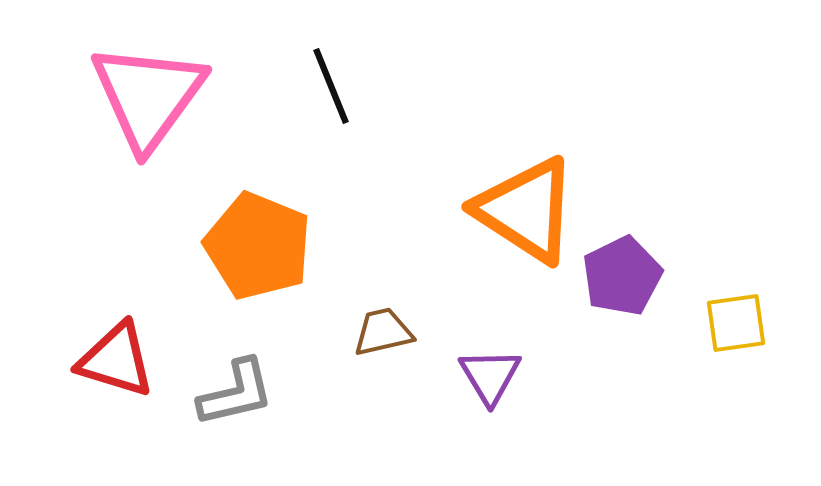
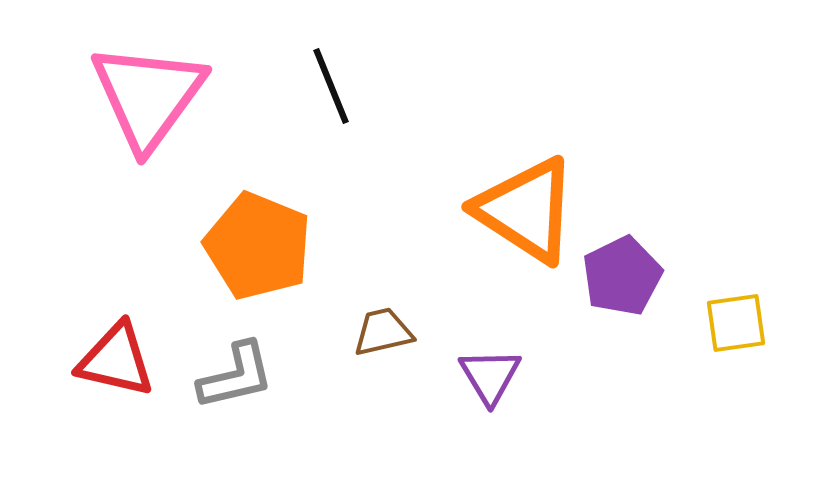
red triangle: rotated 4 degrees counterclockwise
gray L-shape: moved 17 px up
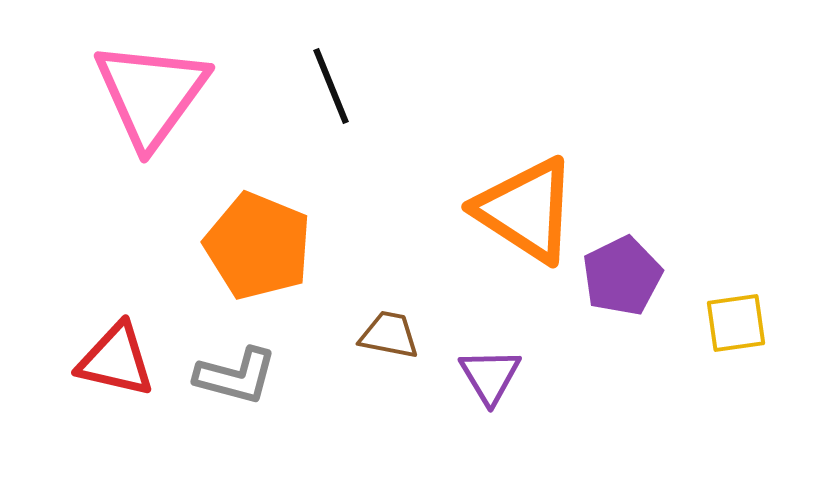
pink triangle: moved 3 px right, 2 px up
brown trapezoid: moved 6 px right, 3 px down; rotated 24 degrees clockwise
gray L-shape: rotated 28 degrees clockwise
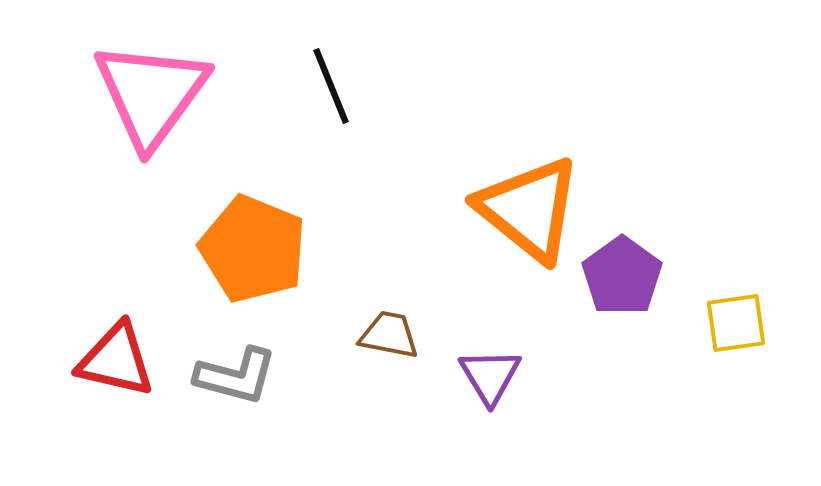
orange triangle: moved 3 px right, 1 px up; rotated 6 degrees clockwise
orange pentagon: moved 5 px left, 3 px down
purple pentagon: rotated 10 degrees counterclockwise
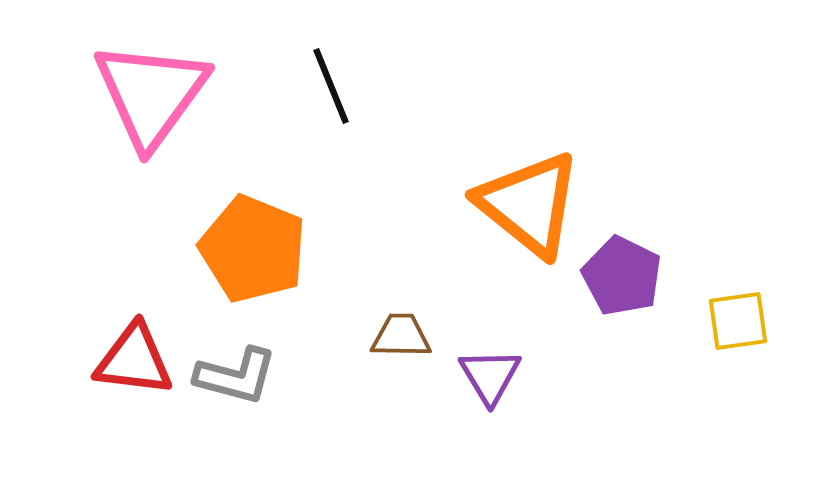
orange triangle: moved 5 px up
purple pentagon: rotated 10 degrees counterclockwise
yellow square: moved 2 px right, 2 px up
brown trapezoid: moved 12 px right, 1 px down; rotated 10 degrees counterclockwise
red triangle: moved 18 px right; rotated 6 degrees counterclockwise
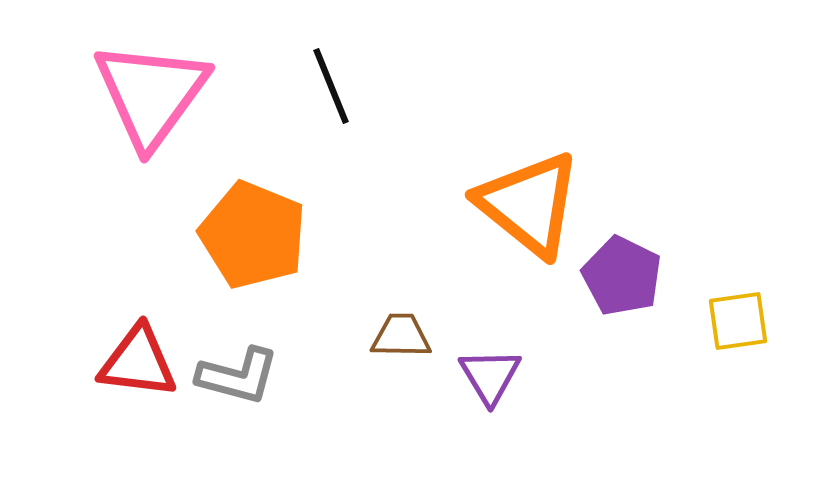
orange pentagon: moved 14 px up
red triangle: moved 4 px right, 2 px down
gray L-shape: moved 2 px right
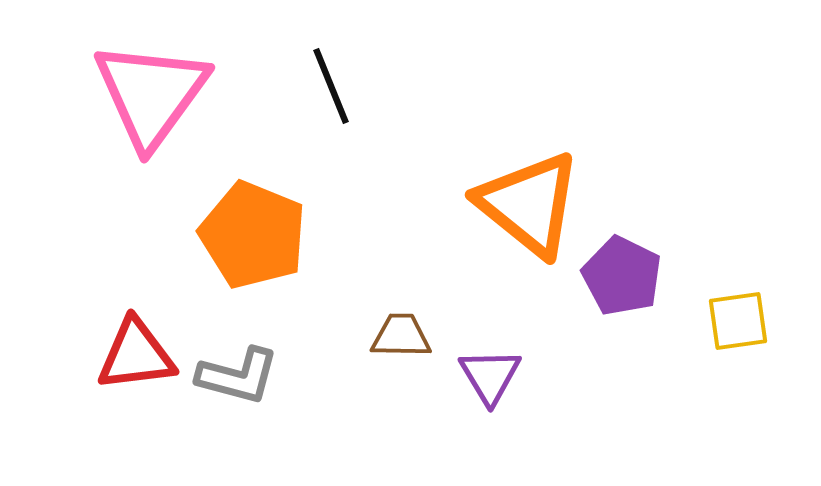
red triangle: moved 2 px left, 7 px up; rotated 14 degrees counterclockwise
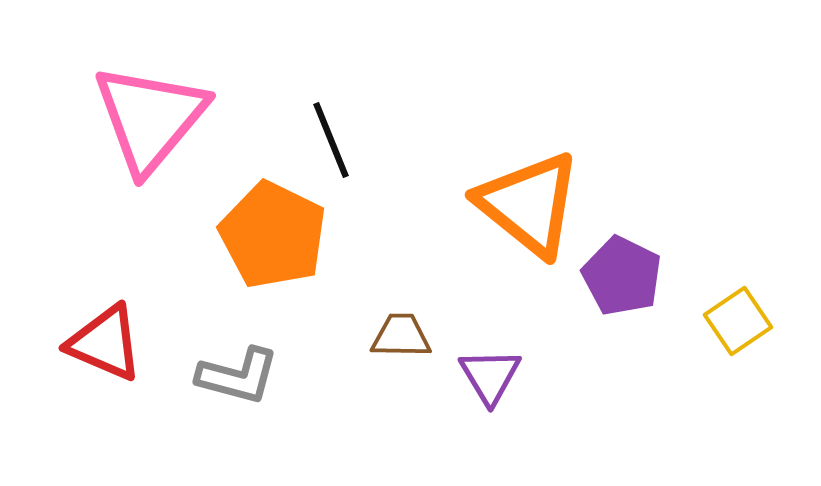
black line: moved 54 px down
pink triangle: moved 1 px left, 24 px down; rotated 4 degrees clockwise
orange pentagon: moved 20 px right; rotated 4 degrees clockwise
yellow square: rotated 26 degrees counterclockwise
red triangle: moved 31 px left, 12 px up; rotated 30 degrees clockwise
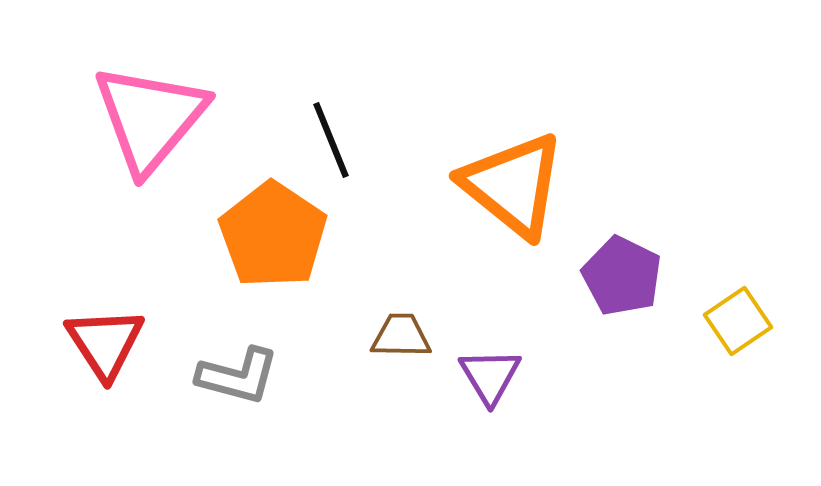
orange triangle: moved 16 px left, 19 px up
orange pentagon: rotated 8 degrees clockwise
red triangle: rotated 34 degrees clockwise
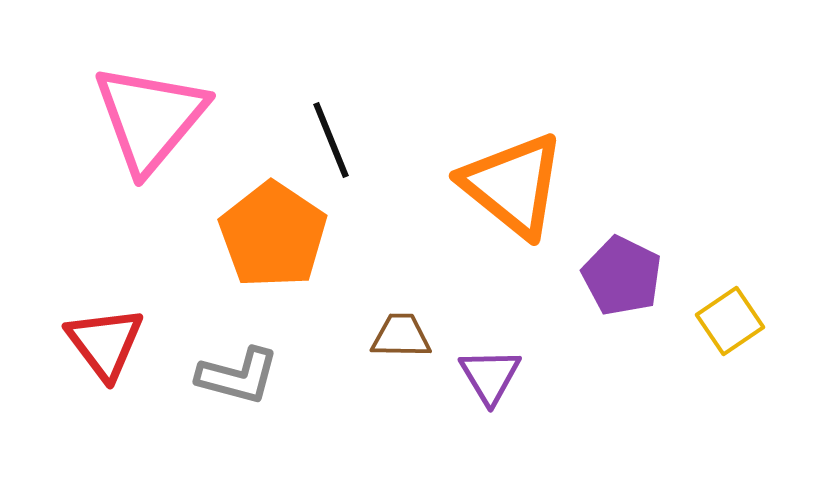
yellow square: moved 8 px left
red triangle: rotated 4 degrees counterclockwise
